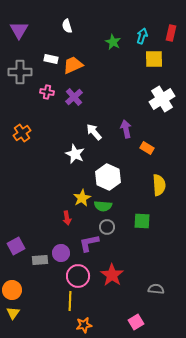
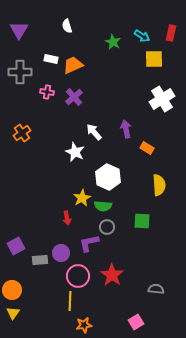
cyan arrow: rotated 105 degrees clockwise
white star: moved 2 px up
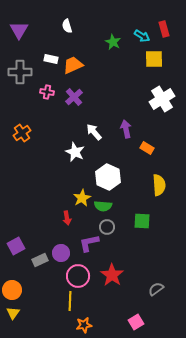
red rectangle: moved 7 px left, 4 px up; rotated 28 degrees counterclockwise
gray rectangle: rotated 21 degrees counterclockwise
gray semicircle: rotated 42 degrees counterclockwise
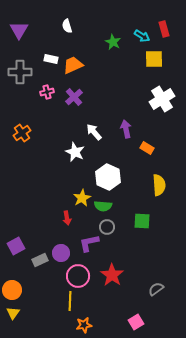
pink cross: rotated 24 degrees counterclockwise
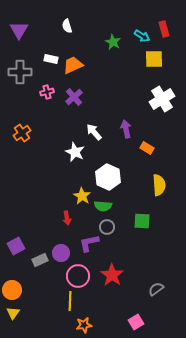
yellow star: moved 2 px up; rotated 12 degrees counterclockwise
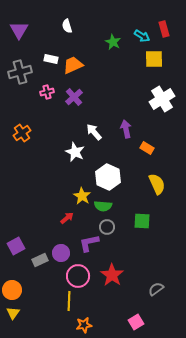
gray cross: rotated 15 degrees counterclockwise
yellow semicircle: moved 2 px left, 1 px up; rotated 20 degrees counterclockwise
red arrow: rotated 120 degrees counterclockwise
yellow line: moved 1 px left
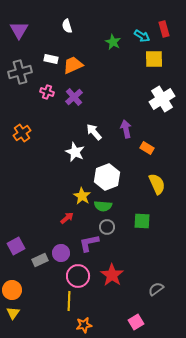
pink cross: rotated 32 degrees clockwise
white hexagon: moved 1 px left; rotated 15 degrees clockwise
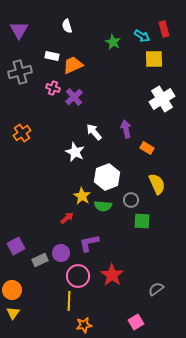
white rectangle: moved 1 px right, 3 px up
pink cross: moved 6 px right, 4 px up
gray circle: moved 24 px right, 27 px up
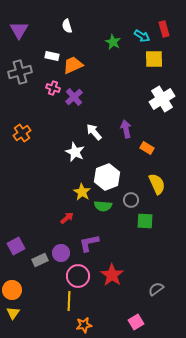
yellow star: moved 4 px up
green square: moved 3 px right
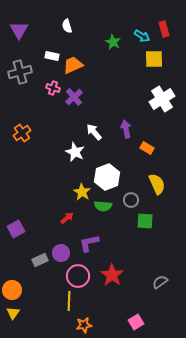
purple square: moved 17 px up
gray semicircle: moved 4 px right, 7 px up
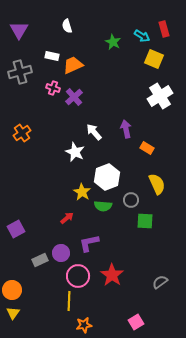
yellow square: rotated 24 degrees clockwise
white cross: moved 2 px left, 3 px up
